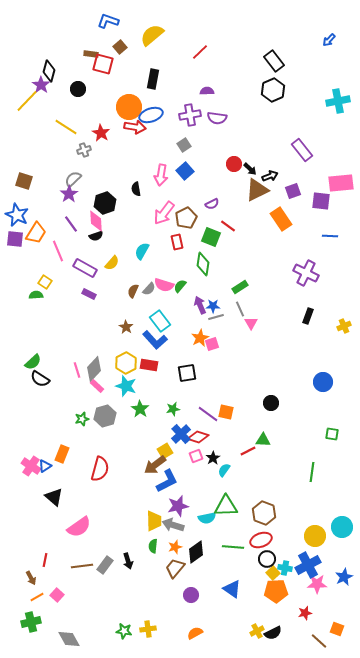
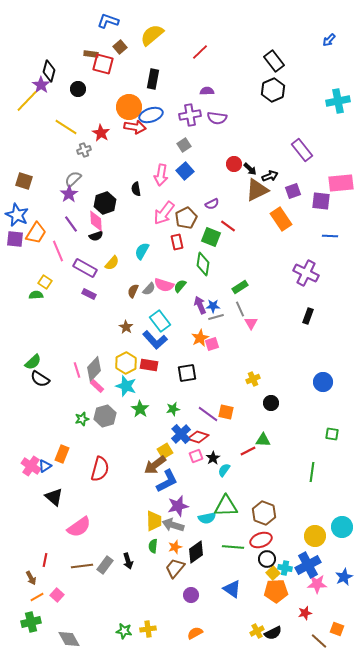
yellow cross at (344, 326): moved 91 px left, 53 px down
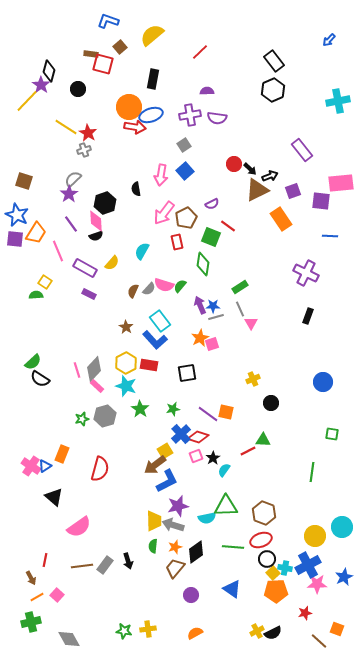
red star at (101, 133): moved 13 px left
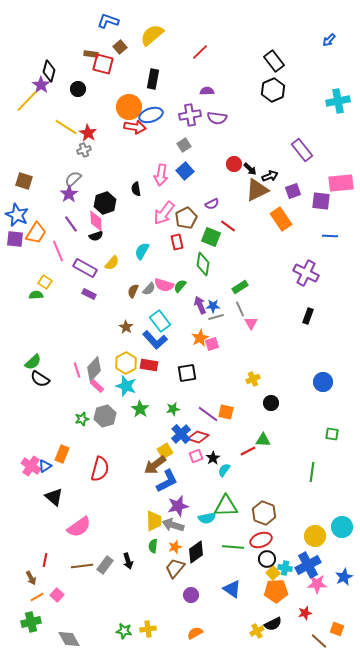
black semicircle at (273, 633): moved 9 px up
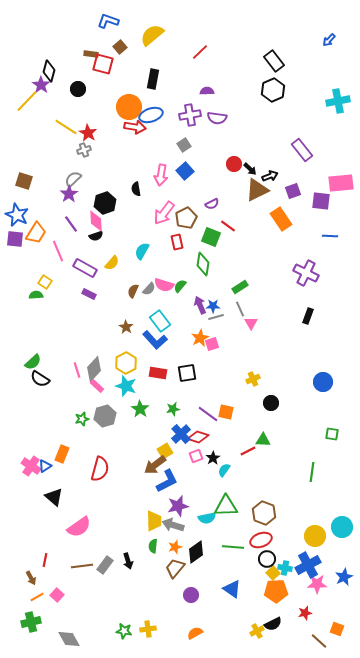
red rectangle at (149, 365): moved 9 px right, 8 px down
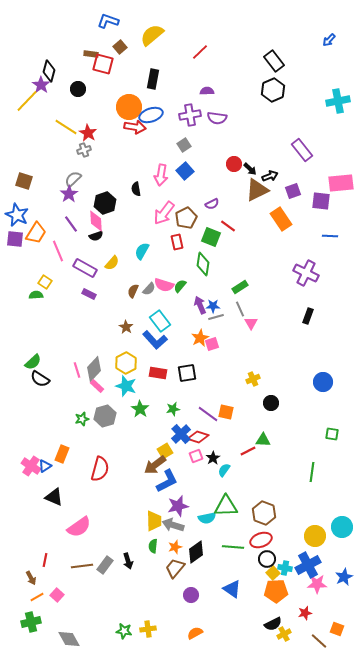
black triangle at (54, 497): rotated 18 degrees counterclockwise
yellow cross at (257, 631): moved 27 px right, 3 px down
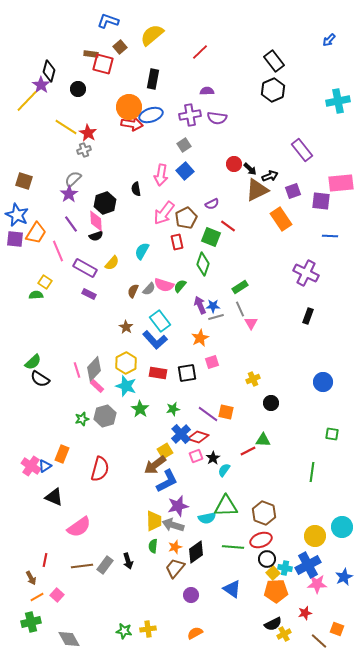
red arrow at (135, 127): moved 3 px left, 3 px up
green diamond at (203, 264): rotated 10 degrees clockwise
pink square at (212, 344): moved 18 px down
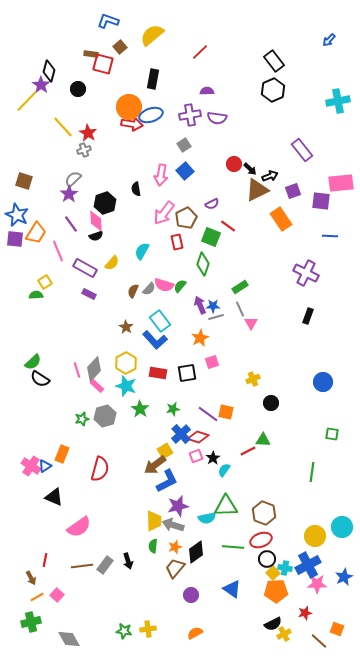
yellow line at (66, 127): moved 3 px left; rotated 15 degrees clockwise
yellow square at (45, 282): rotated 24 degrees clockwise
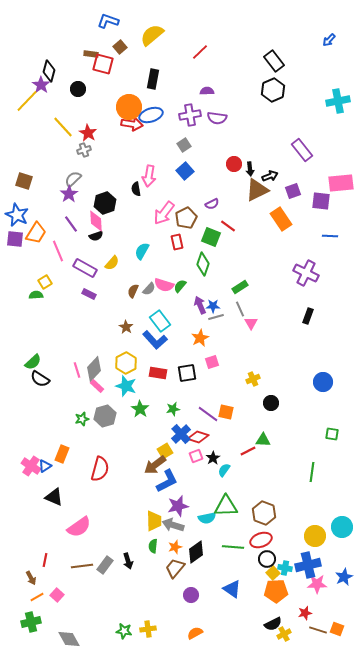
black arrow at (250, 169): rotated 40 degrees clockwise
pink arrow at (161, 175): moved 12 px left, 1 px down
blue cross at (308, 565): rotated 15 degrees clockwise
brown line at (319, 641): moved 1 px left, 11 px up; rotated 24 degrees counterclockwise
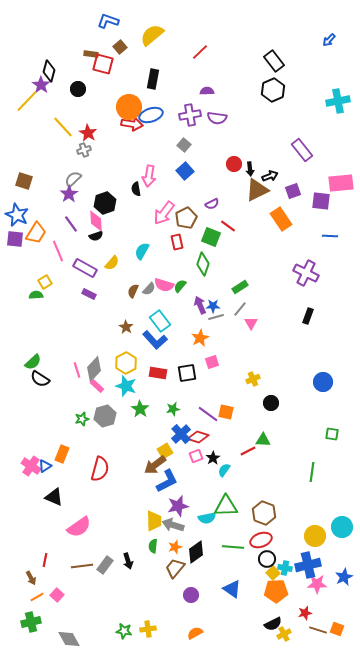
gray square at (184, 145): rotated 16 degrees counterclockwise
gray line at (240, 309): rotated 63 degrees clockwise
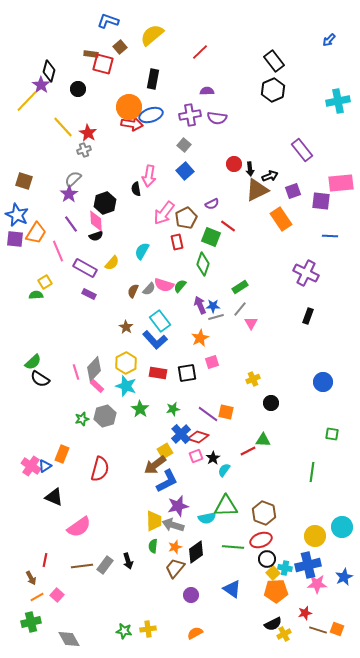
pink line at (77, 370): moved 1 px left, 2 px down
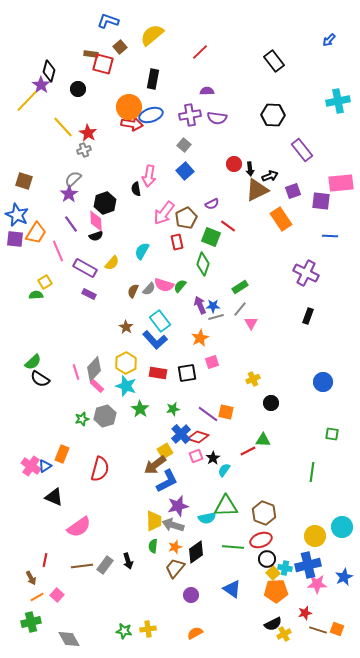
black hexagon at (273, 90): moved 25 px down; rotated 25 degrees clockwise
